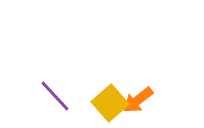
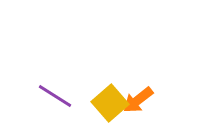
purple line: rotated 15 degrees counterclockwise
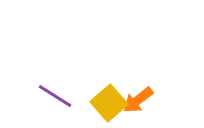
yellow square: moved 1 px left
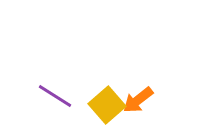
yellow square: moved 2 px left, 2 px down
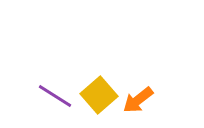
yellow square: moved 8 px left, 10 px up
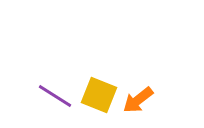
yellow square: rotated 27 degrees counterclockwise
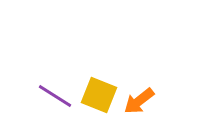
orange arrow: moved 1 px right, 1 px down
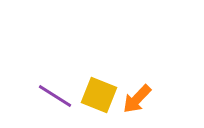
orange arrow: moved 2 px left, 2 px up; rotated 8 degrees counterclockwise
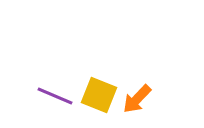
purple line: rotated 9 degrees counterclockwise
